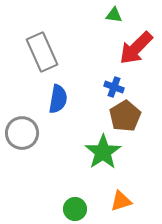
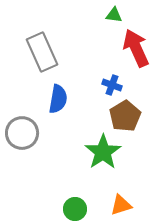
red arrow: rotated 111 degrees clockwise
blue cross: moved 2 px left, 2 px up
orange triangle: moved 4 px down
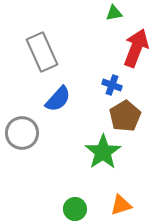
green triangle: moved 2 px up; rotated 18 degrees counterclockwise
red arrow: rotated 45 degrees clockwise
blue semicircle: rotated 32 degrees clockwise
